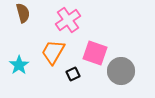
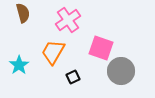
pink square: moved 6 px right, 5 px up
black square: moved 3 px down
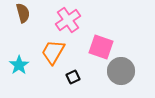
pink square: moved 1 px up
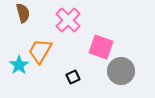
pink cross: rotated 10 degrees counterclockwise
orange trapezoid: moved 13 px left, 1 px up
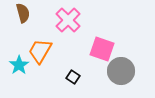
pink square: moved 1 px right, 2 px down
black square: rotated 32 degrees counterclockwise
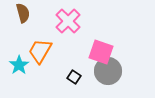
pink cross: moved 1 px down
pink square: moved 1 px left, 3 px down
gray circle: moved 13 px left
black square: moved 1 px right
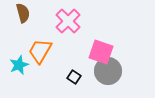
cyan star: rotated 12 degrees clockwise
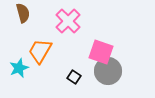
cyan star: moved 3 px down
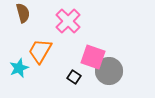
pink square: moved 8 px left, 5 px down
gray circle: moved 1 px right
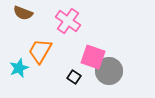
brown semicircle: rotated 126 degrees clockwise
pink cross: rotated 10 degrees counterclockwise
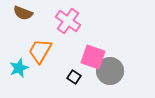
gray circle: moved 1 px right
